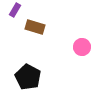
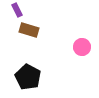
purple rectangle: moved 2 px right; rotated 56 degrees counterclockwise
brown rectangle: moved 6 px left, 3 px down
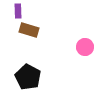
purple rectangle: moved 1 px right, 1 px down; rotated 24 degrees clockwise
pink circle: moved 3 px right
